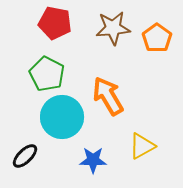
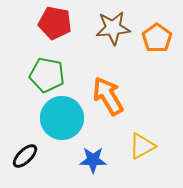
green pentagon: moved 1 px down; rotated 16 degrees counterclockwise
cyan circle: moved 1 px down
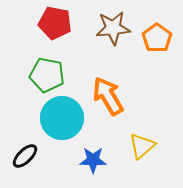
yellow triangle: rotated 12 degrees counterclockwise
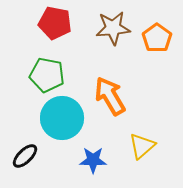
orange arrow: moved 2 px right
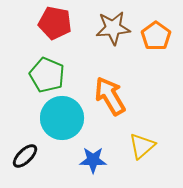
orange pentagon: moved 1 px left, 2 px up
green pentagon: rotated 12 degrees clockwise
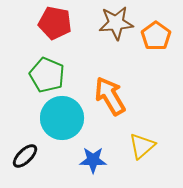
brown star: moved 3 px right, 5 px up
